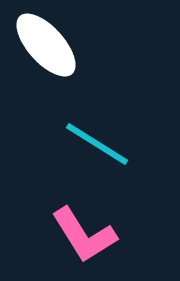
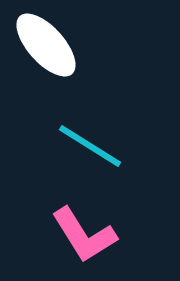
cyan line: moved 7 px left, 2 px down
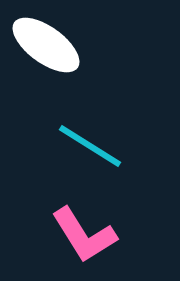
white ellipse: rotated 12 degrees counterclockwise
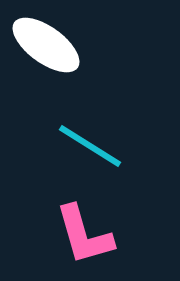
pink L-shape: rotated 16 degrees clockwise
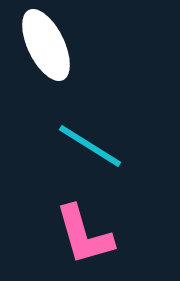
white ellipse: rotated 28 degrees clockwise
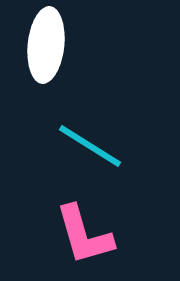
white ellipse: rotated 32 degrees clockwise
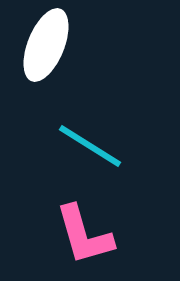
white ellipse: rotated 16 degrees clockwise
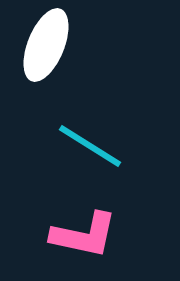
pink L-shape: rotated 62 degrees counterclockwise
